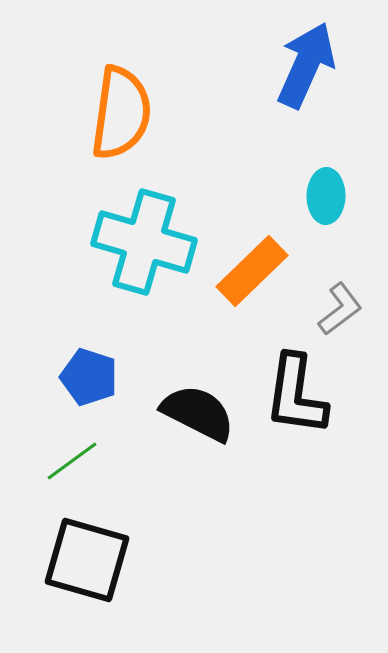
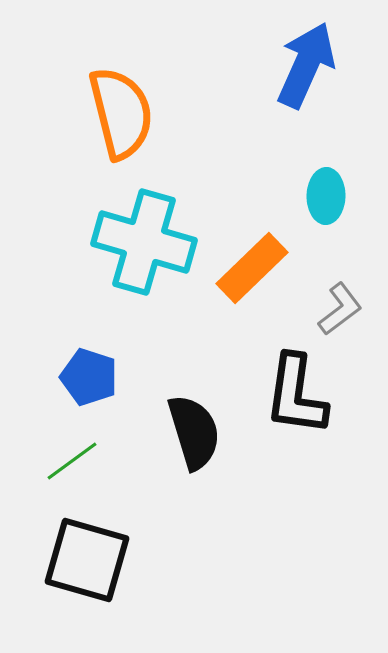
orange semicircle: rotated 22 degrees counterclockwise
orange rectangle: moved 3 px up
black semicircle: moved 4 px left, 19 px down; rotated 46 degrees clockwise
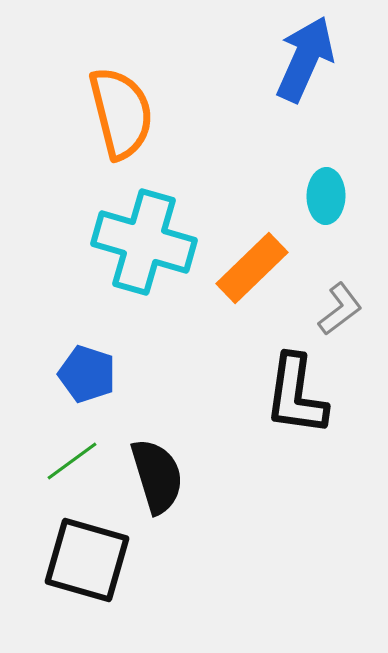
blue arrow: moved 1 px left, 6 px up
blue pentagon: moved 2 px left, 3 px up
black semicircle: moved 37 px left, 44 px down
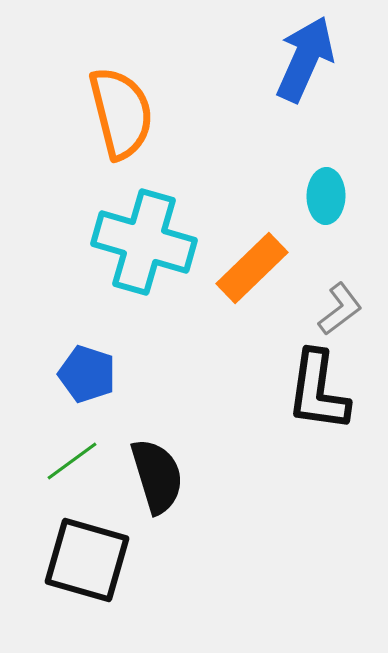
black L-shape: moved 22 px right, 4 px up
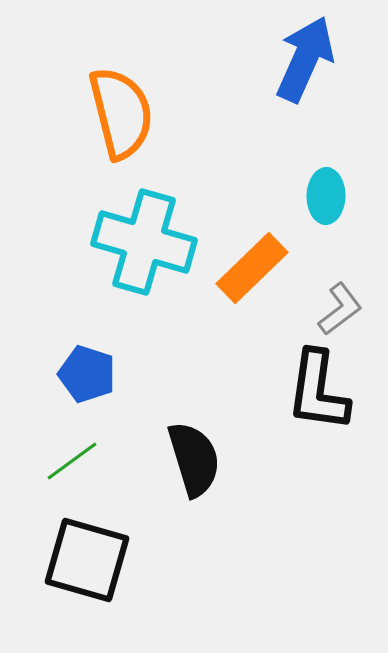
black semicircle: moved 37 px right, 17 px up
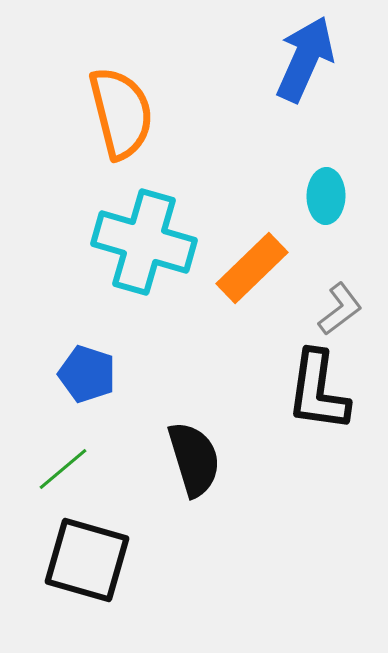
green line: moved 9 px left, 8 px down; rotated 4 degrees counterclockwise
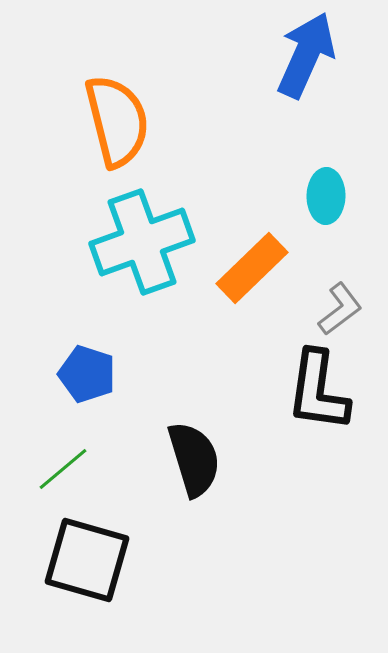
blue arrow: moved 1 px right, 4 px up
orange semicircle: moved 4 px left, 8 px down
cyan cross: moved 2 px left; rotated 36 degrees counterclockwise
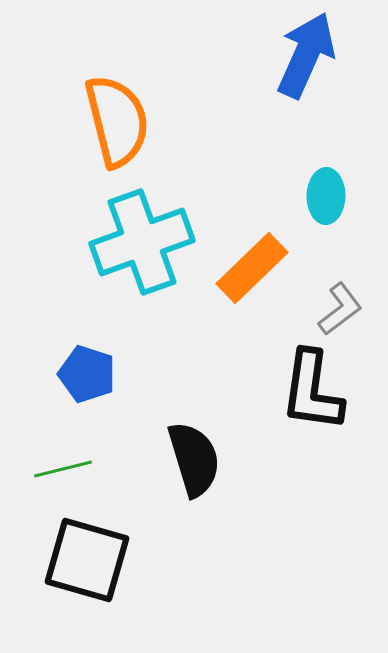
black L-shape: moved 6 px left
green line: rotated 26 degrees clockwise
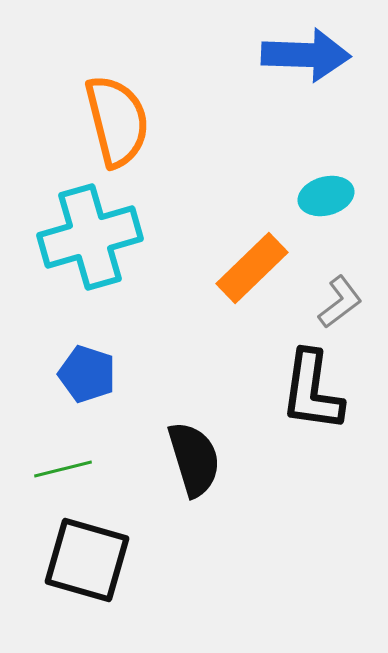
blue arrow: rotated 68 degrees clockwise
cyan ellipse: rotated 74 degrees clockwise
cyan cross: moved 52 px left, 5 px up; rotated 4 degrees clockwise
gray L-shape: moved 7 px up
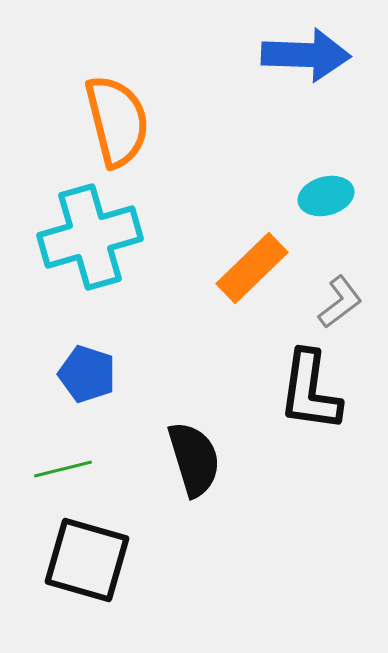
black L-shape: moved 2 px left
